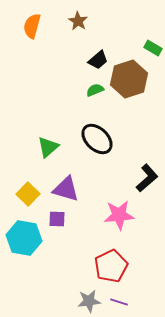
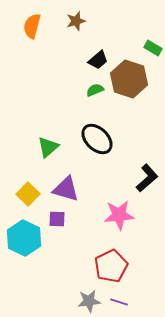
brown star: moved 2 px left; rotated 24 degrees clockwise
brown hexagon: rotated 24 degrees counterclockwise
cyan hexagon: rotated 16 degrees clockwise
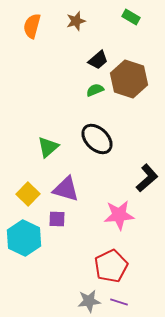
green rectangle: moved 22 px left, 31 px up
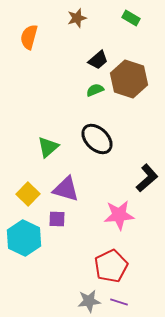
green rectangle: moved 1 px down
brown star: moved 1 px right, 3 px up
orange semicircle: moved 3 px left, 11 px down
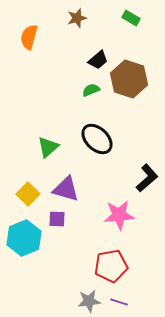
green semicircle: moved 4 px left
cyan hexagon: rotated 12 degrees clockwise
red pentagon: rotated 16 degrees clockwise
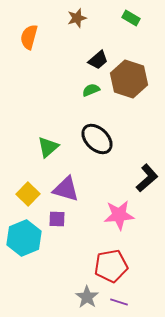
gray star: moved 2 px left, 4 px up; rotated 30 degrees counterclockwise
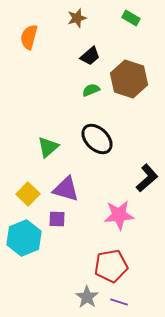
black trapezoid: moved 8 px left, 4 px up
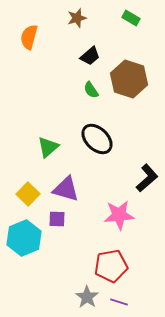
green semicircle: rotated 102 degrees counterclockwise
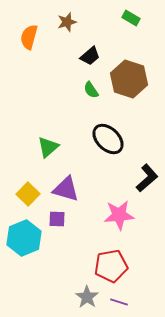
brown star: moved 10 px left, 4 px down
black ellipse: moved 11 px right
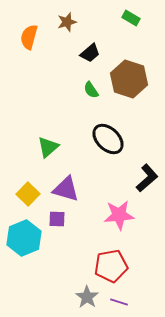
black trapezoid: moved 3 px up
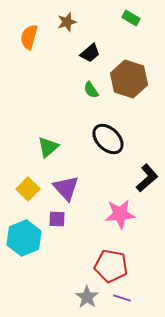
purple triangle: moved 1 px up; rotated 32 degrees clockwise
yellow square: moved 5 px up
pink star: moved 1 px right, 1 px up
red pentagon: rotated 20 degrees clockwise
purple line: moved 3 px right, 4 px up
